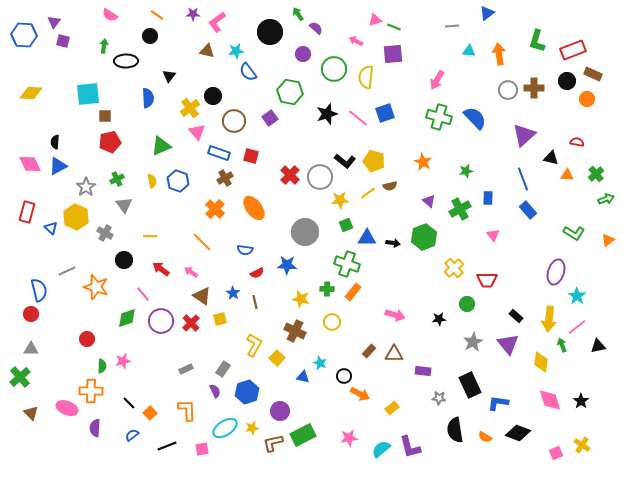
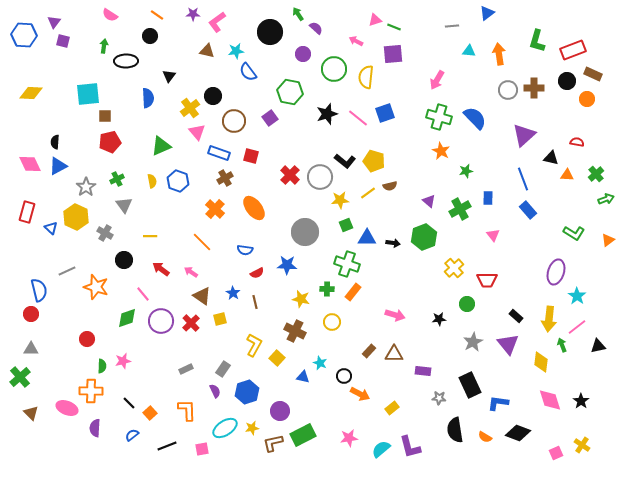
orange star at (423, 162): moved 18 px right, 11 px up
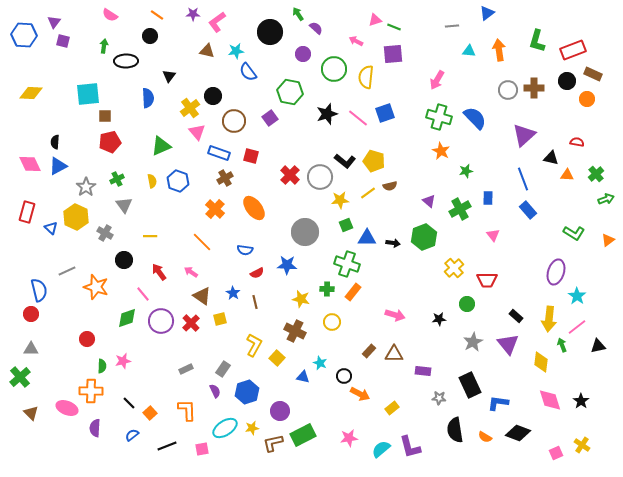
orange arrow at (499, 54): moved 4 px up
red arrow at (161, 269): moved 2 px left, 3 px down; rotated 18 degrees clockwise
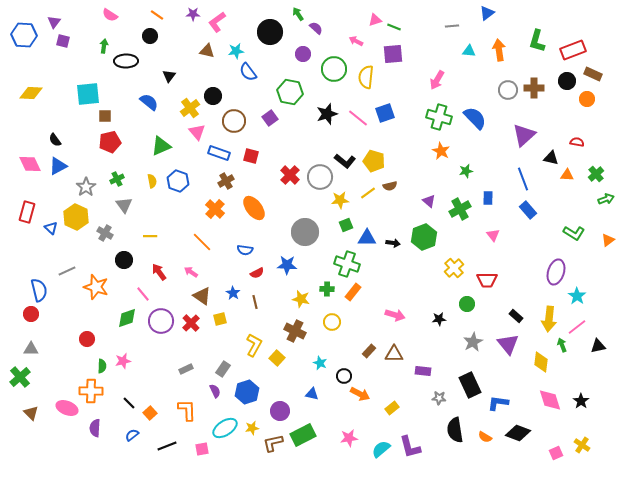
blue semicircle at (148, 98): moved 1 px right, 4 px down; rotated 48 degrees counterclockwise
black semicircle at (55, 142): moved 2 px up; rotated 40 degrees counterclockwise
brown cross at (225, 178): moved 1 px right, 3 px down
blue triangle at (303, 377): moved 9 px right, 17 px down
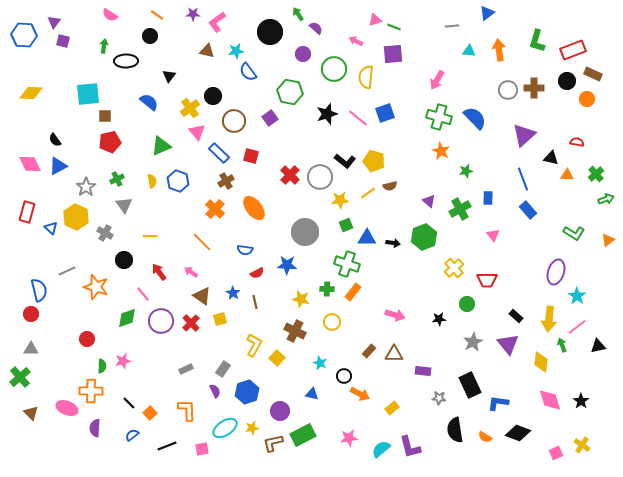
blue rectangle at (219, 153): rotated 25 degrees clockwise
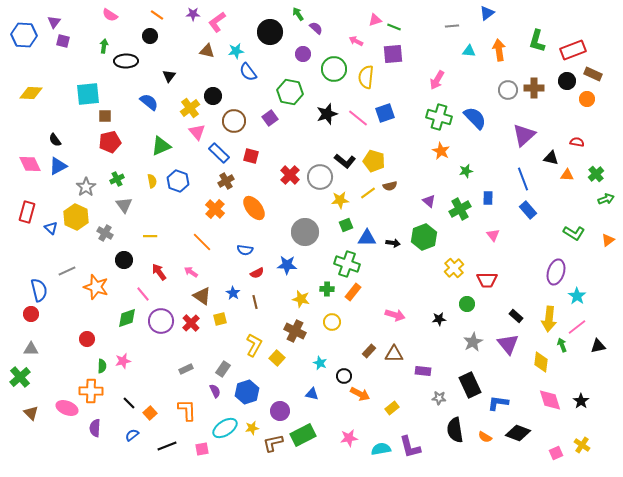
cyan semicircle at (381, 449): rotated 30 degrees clockwise
